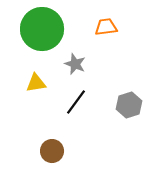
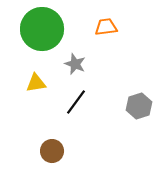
gray hexagon: moved 10 px right, 1 px down
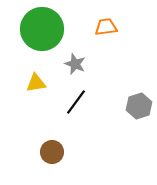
brown circle: moved 1 px down
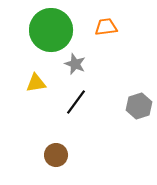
green circle: moved 9 px right, 1 px down
brown circle: moved 4 px right, 3 px down
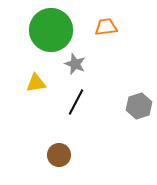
black line: rotated 8 degrees counterclockwise
brown circle: moved 3 px right
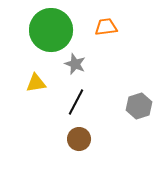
brown circle: moved 20 px right, 16 px up
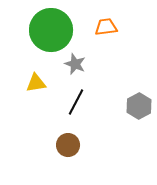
gray hexagon: rotated 10 degrees counterclockwise
brown circle: moved 11 px left, 6 px down
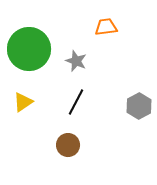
green circle: moved 22 px left, 19 px down
gray star: moved 1 px right, 3 px up
yellow triangle: moved 13 px left, 19 px down; rotated 25 degrees counterclockwise
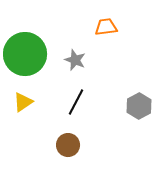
green circle: moved 4 px left, 5 px down
gray star: moved 1 px left, 1 px up
